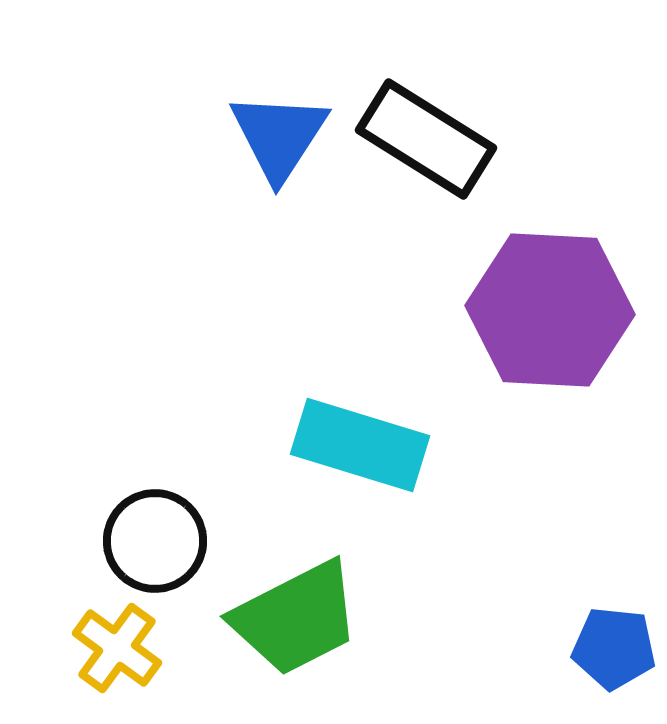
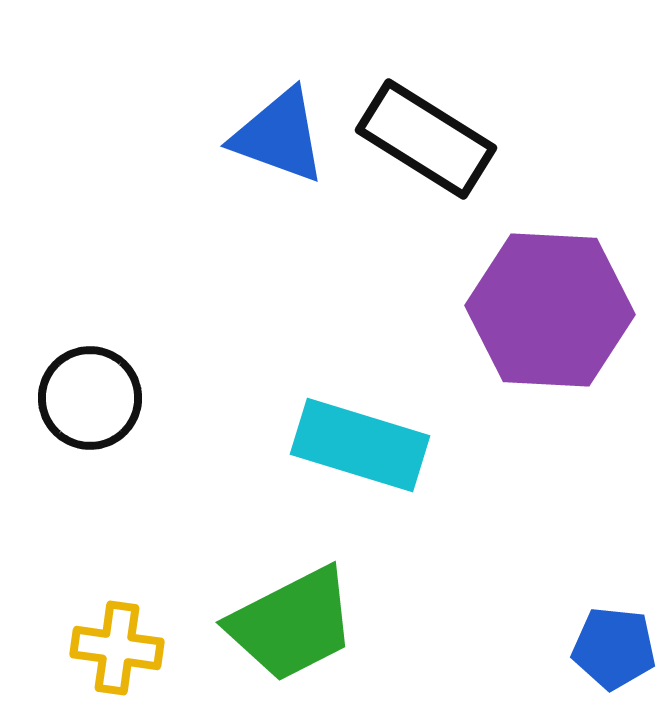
blue triangle: rotated 43 degrees counterclockwise
black circle: moved 65 px left, 143 px up
green trapezoid: moved 4 px left, 6 px down
yellow cross: rotated 28 degrees counterclockwise
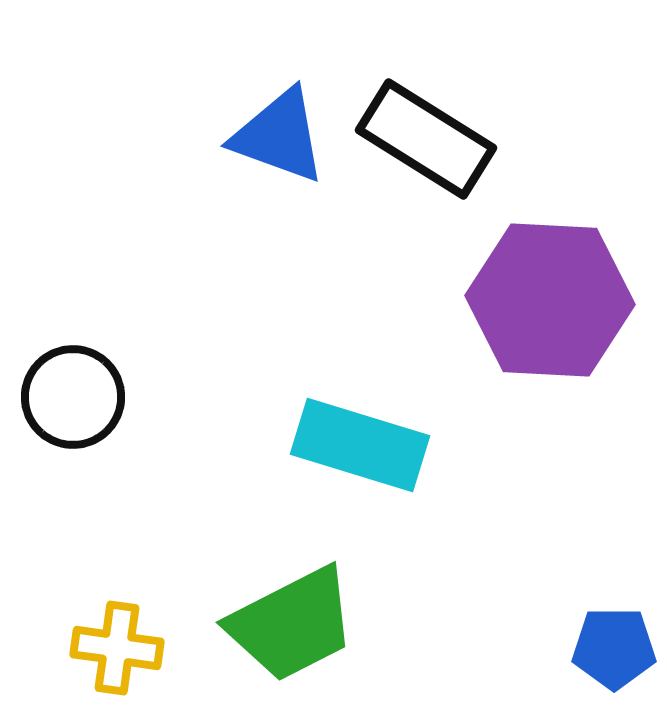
purple hexagon: moved 10 px up
black circle: moved 17 px left, 1 px up
blue pentagon: rotated 6 degrees counterclockwise
